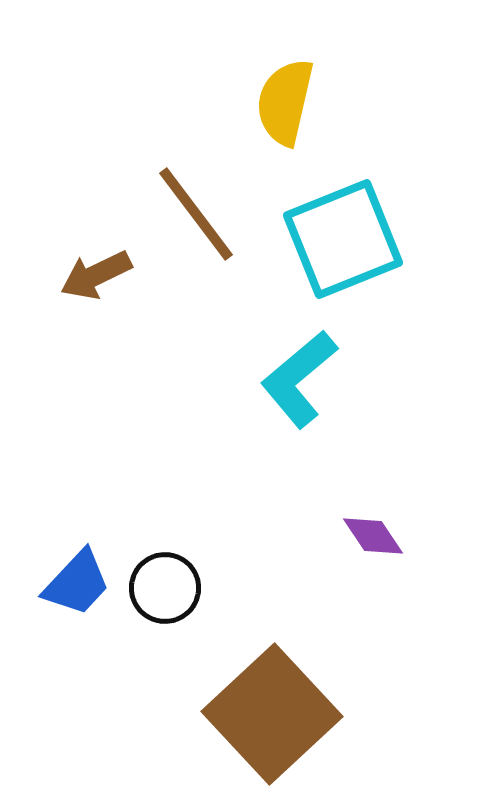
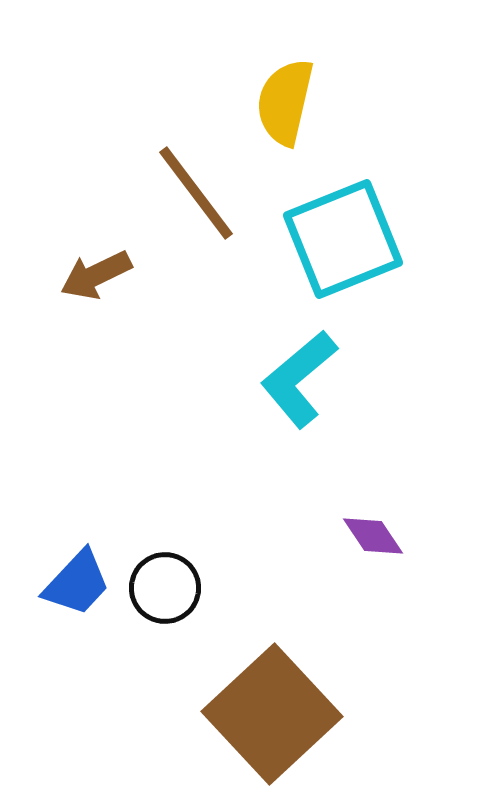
brown line: moved 21 px up
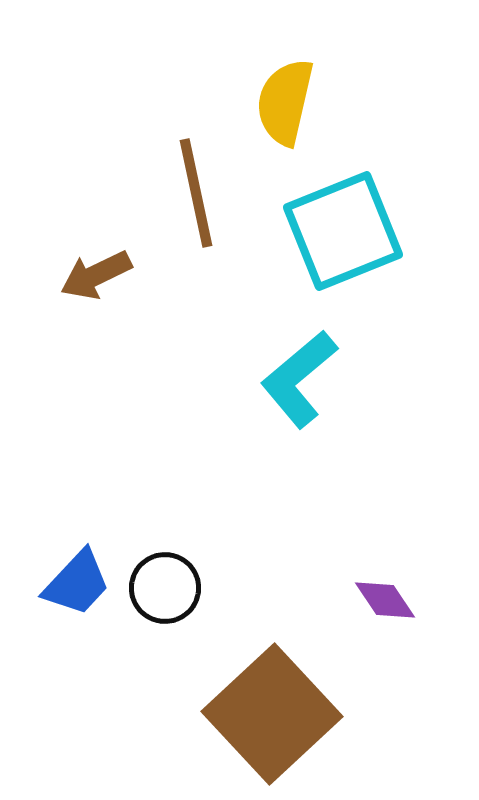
brown line: rotated 25 degrees clockwise
cyan square: moved 8 px up
purple diamond: moved 12 px right, 64 px down
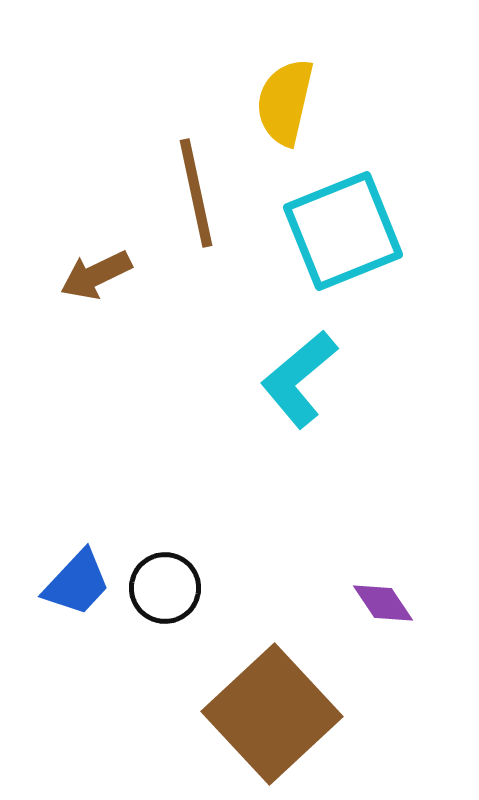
purple diamond: moved 2 px left, 3 px down
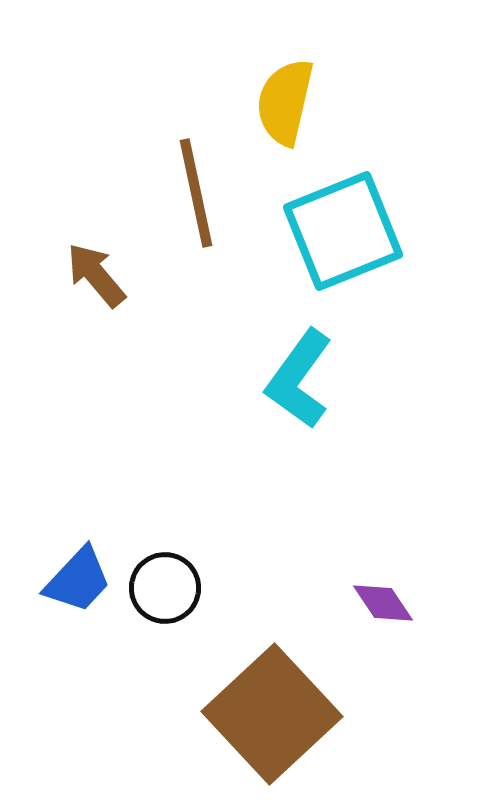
brown arrow: rotated 76 degrees clockwise
cyan L-shape: rotated 14 degrees counterclockwise
blue trapezoid: moved 1 px right, 3 px up
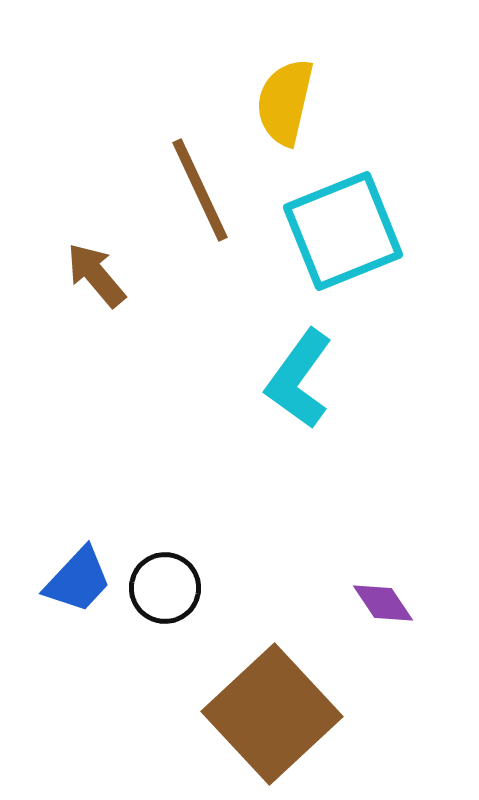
brown line: moved 4 px right, 3 px up; rotated 13 degrees counterclockwise
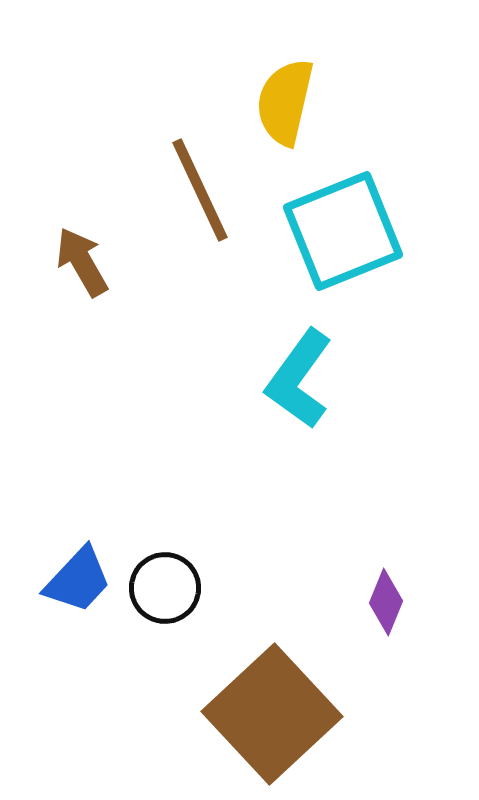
brown arrow: moved 14 px left, 13 px up; rotated 10 degrees clockwise
purple diamond: moved 3 px right, 1 px up; rotated 56 degrees clockwise
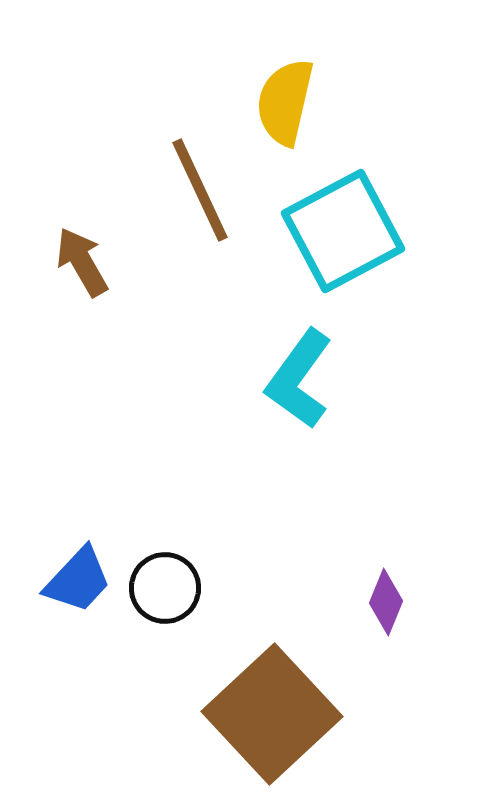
cyan square: rotated 6 degrees counterclockwise
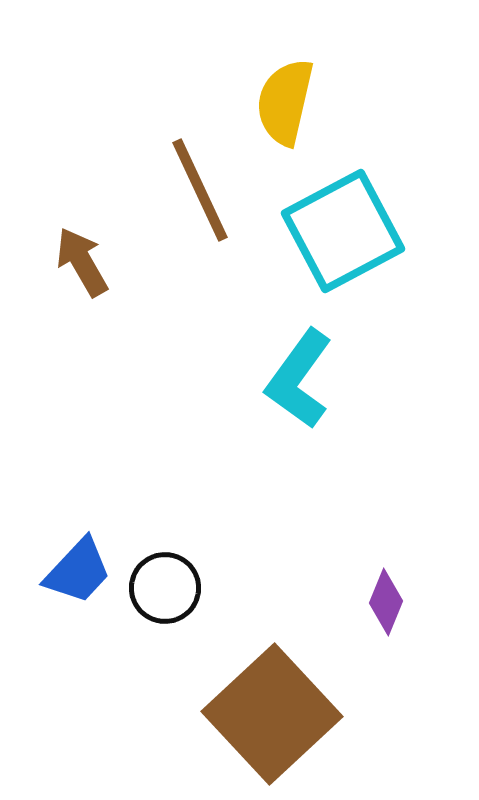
blue trapezoid: moved 9 px up
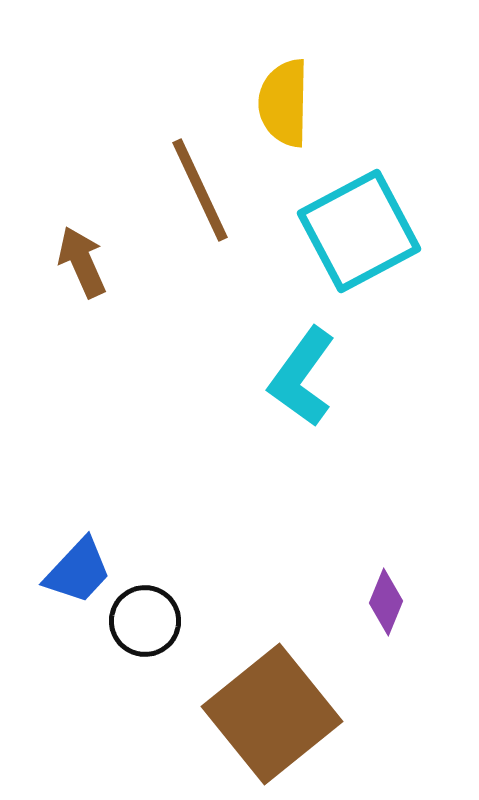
yellow semicircle: moved 1 px left, 1 px down; rotated 12 degrees counterclockwise
cyan square: moved 16 px right
brown arrow: rotated 6 degrees clockwise
cyan L-shape: moved 3 px right, 2 px up
black circle: moved 20 px left, 33 px down
brown square: rotated 4 degrees clockwise
